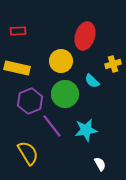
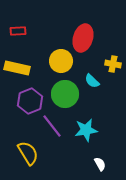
red ellipse: moved 2 px left, 2 px down
yellow cross: rotated 28 degrees clockwise
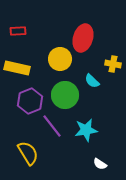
yellow circle: moved 1 px left, 2 px up
green circle: moved 1 px down
white semicircle: rotated 152 degrees clockwise
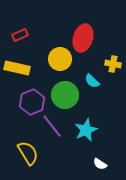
red rectangle: moved 2 px right, 4 px down; rotated 21 degrees counterclockwise
purple hexagon: moved 2 px right, 1 px down
cyan star: rotated 15 degrees counterclockwise
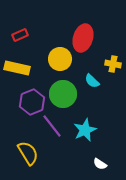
green circle: moved 2 px left, 1 px up
cyan star: moved 1 px left
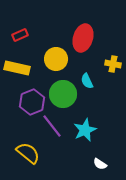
yellow circle: moved 4 px left
cyan semicircle: moved 5 px left; rotated 21 degrees clockwise
yellow semicircle: rotated 20 degrees counterclockwise
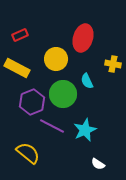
yellow rectangle: rotated 15 degrees clockwise
purple line: rotated 25 degrees counterclockwise
white semicircle: moved 2 px left
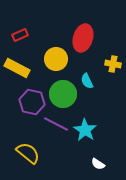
purple hexagon: rotated 25 degrees counterclockwise
purple line: moved 4 px right, 2 px up
cyan star: rotated 15 degrees counterclockwise
